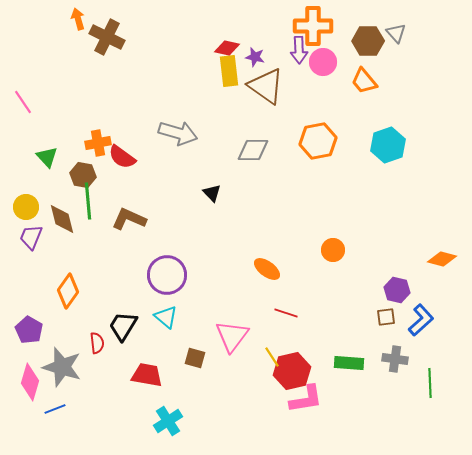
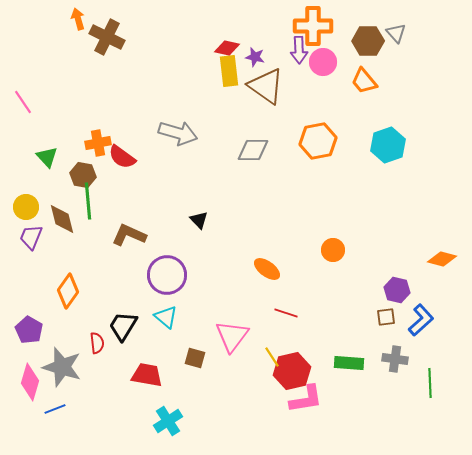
black triangle at (212, 193): moved 13 px left, 27 px down
brown L-shape at (129, 219): moved 16 px down
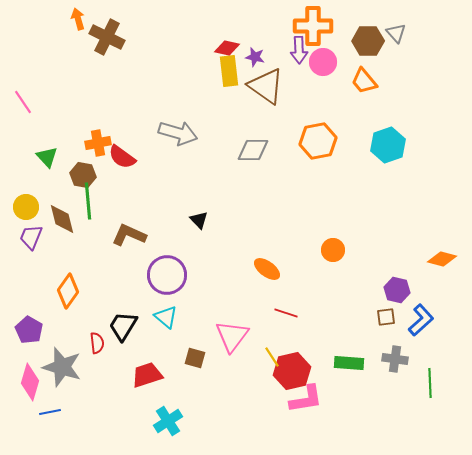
red trapezoid at (147, 375): rotated 28 degrees counterclockwise
blue line at (55, 409): moved 5 px left, 3 px down; rotated 10 degrees clockwise
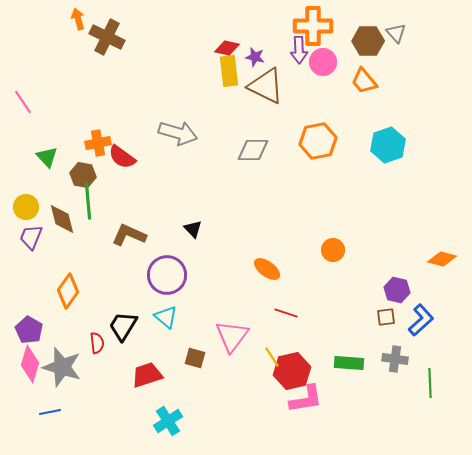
brown triangle at (266, 86): rotated 9 degrees counterclockwise
black triangle at (199, 220): moved 6 px left, 9 px down
pink diamond at (30, 382): moved 18 px up
